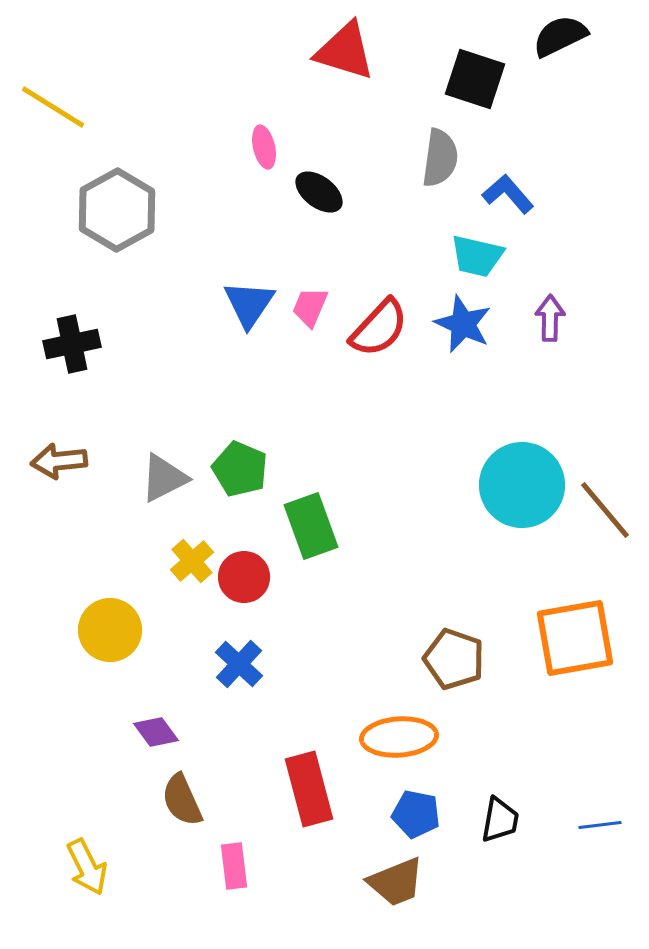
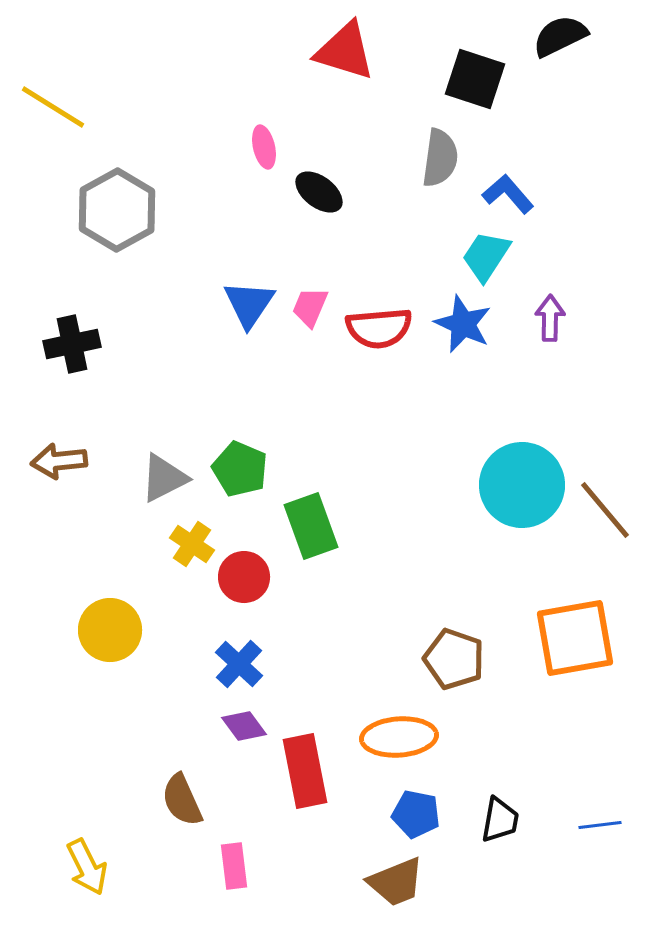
cyan trapezoid: moved 9 px right; rotated 110 degrees clockwise
red semicircle: rotated 42 degrees clockwise
yellow cross: moved 17 px up; rotated 15 degrees counterclockwise
purple diamond: moved 88 px right, 6 px up
red rectangle: moved 4 px left, 18 px up; rotated 4 degrees clockwise
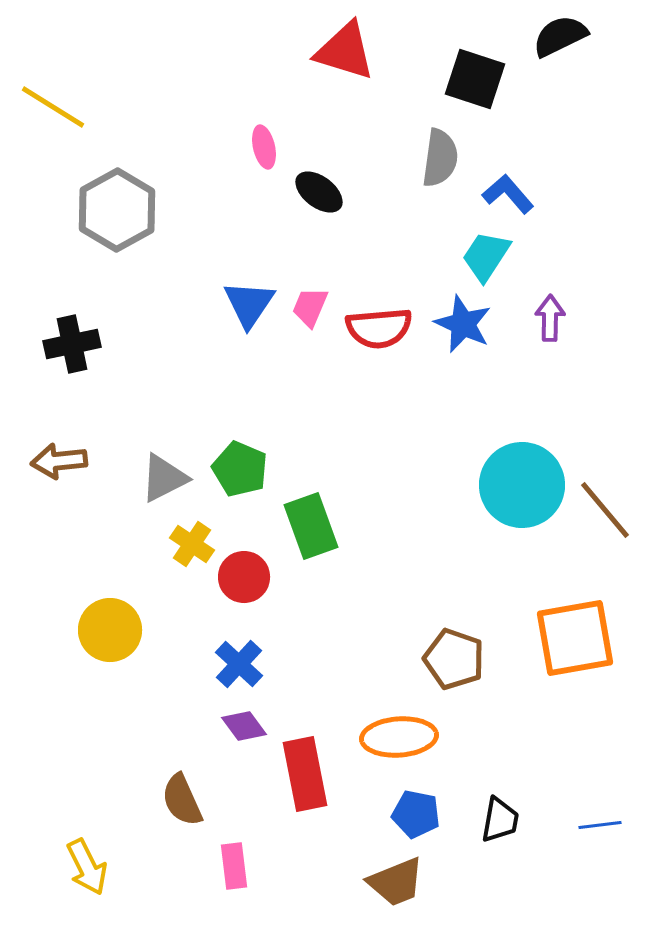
red rectangle: moved 3 px down
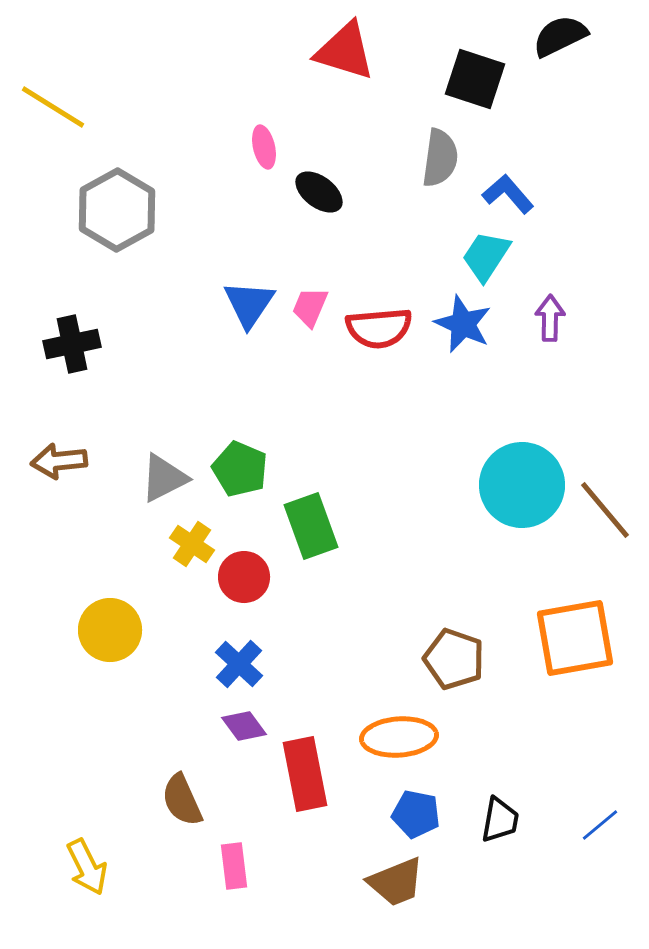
blue line: rotated 33 degrees counterclockwise
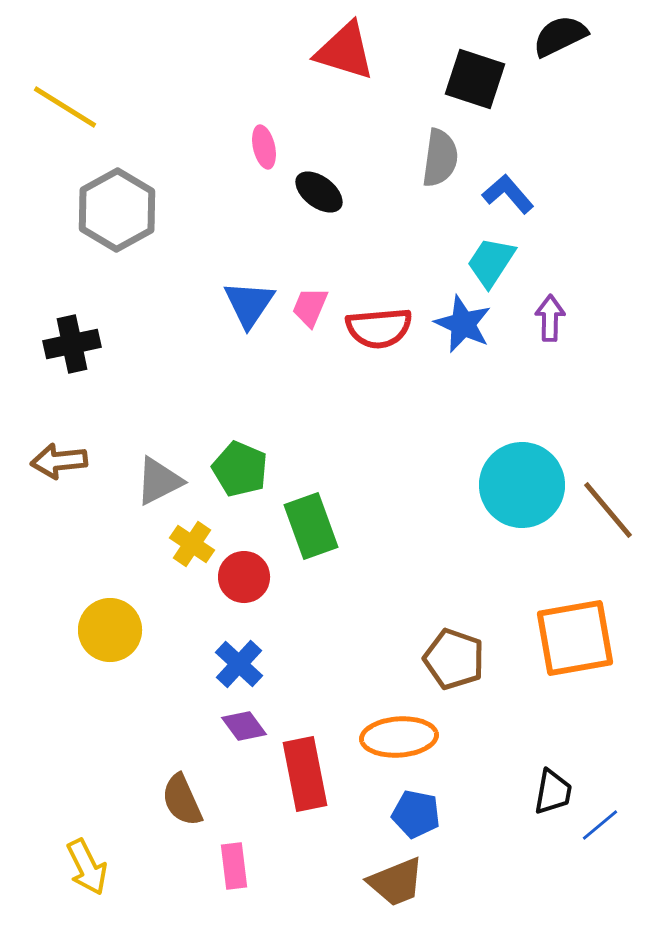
yellow line: moved 12 px right
cyan trapezoid: moved 5 px right, 6 px down
gray triangle: moved 5 px left, 3 px down
brown line: moved 3 px right
black trapezoid: moved 53 px right, 28 px up
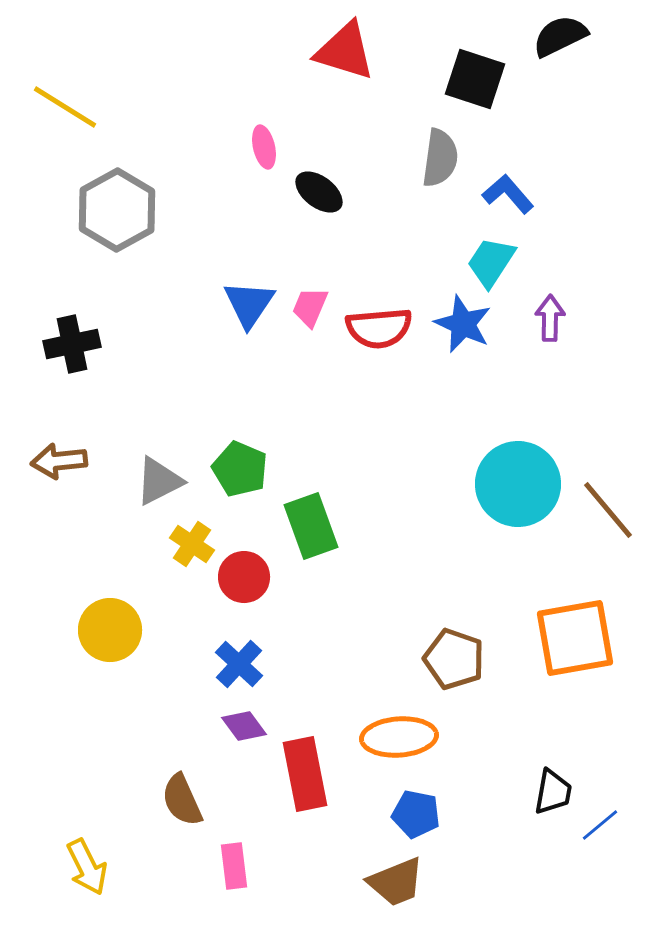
cyan circle: moved 4 px left, 1 px up
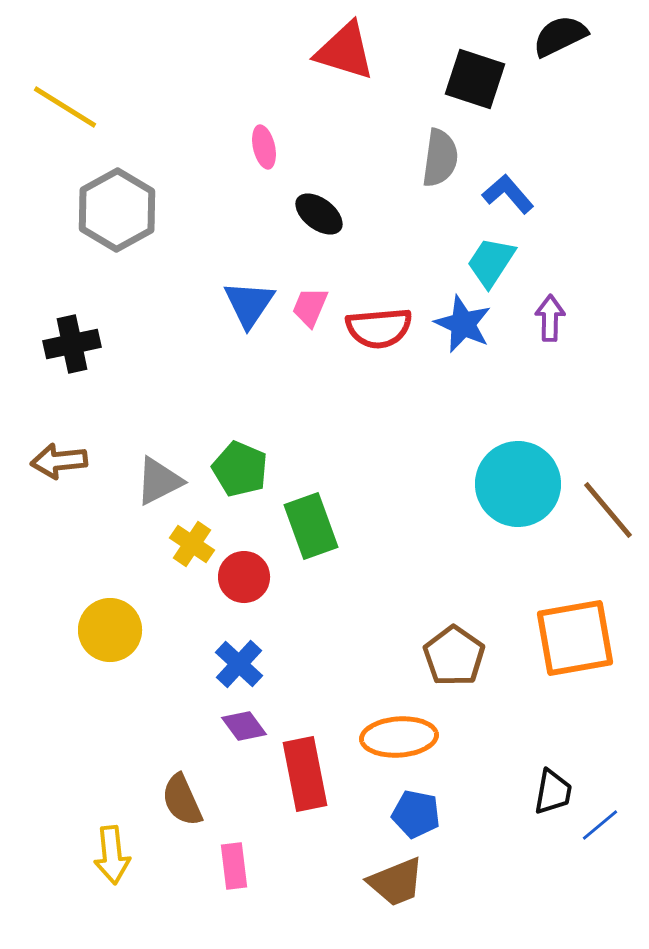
black ellipse: moved 22 px down
brown pentagon: moved 3 px up; rotated 16 degrees clockwise
yellow arrow: moved 25 px right, 12 px up; rotated 20 degrees clockwise
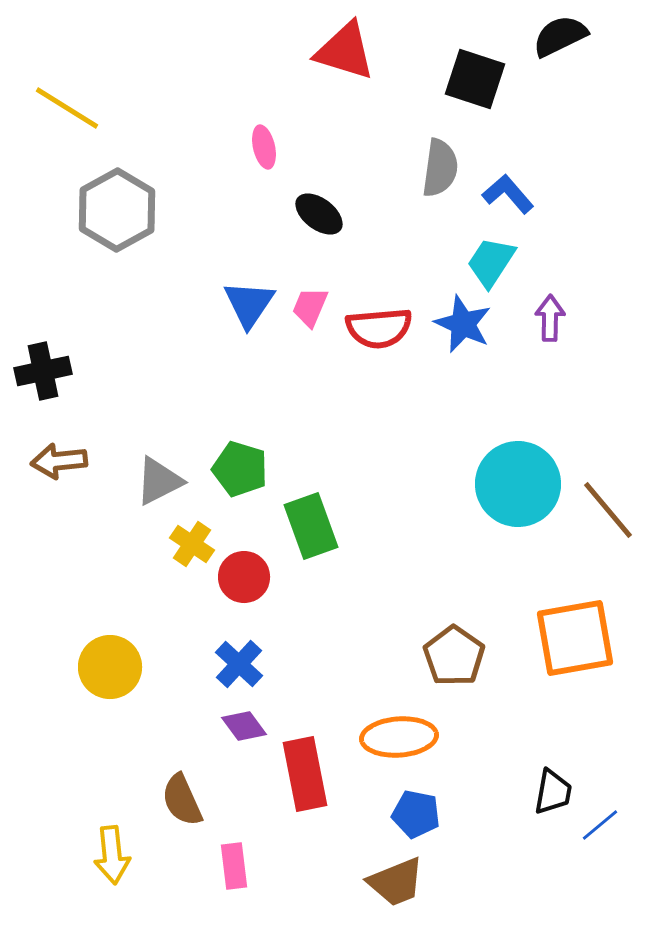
yellow line: moved 2 px right, 1 px down
gray semicircle: moved 10 px down
black cross: moved 29 px left, 27 px down
green pentagon: rotated 6 degrees counterclockwise
yellow circle: moved 37 px down
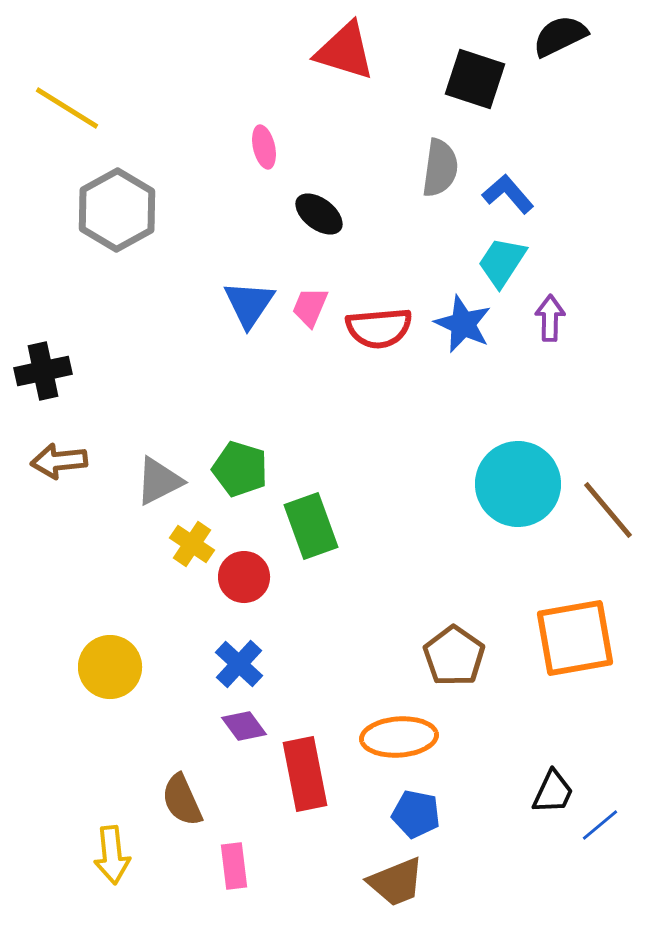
cyan trapezoid: moved 11 px right
black trapezoid: rotated 15 degrees clockwise
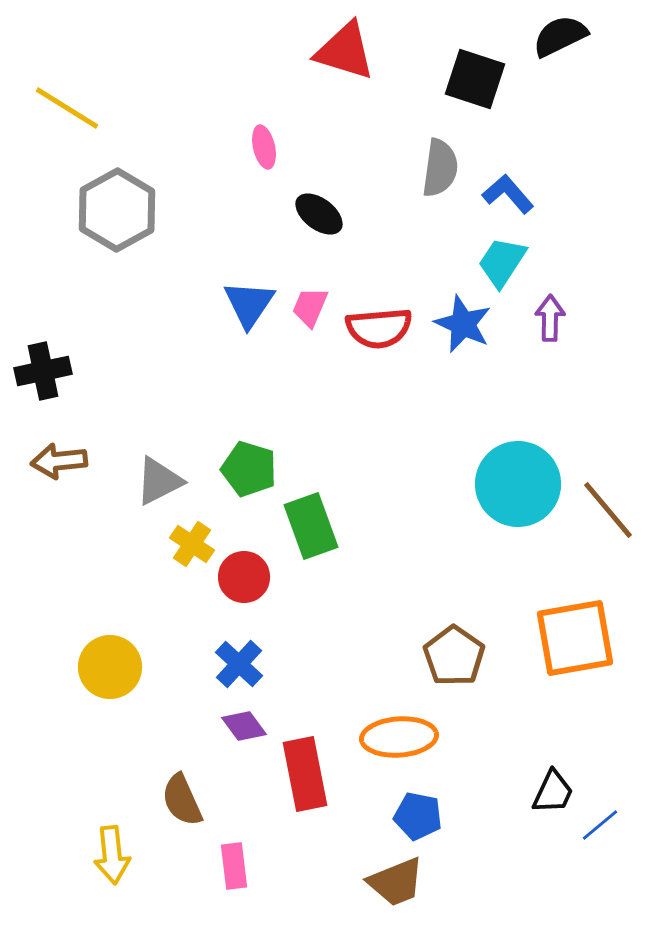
green pentagon: moved 9 px right
blue pentagon: moved 2 px right, 2 px down
